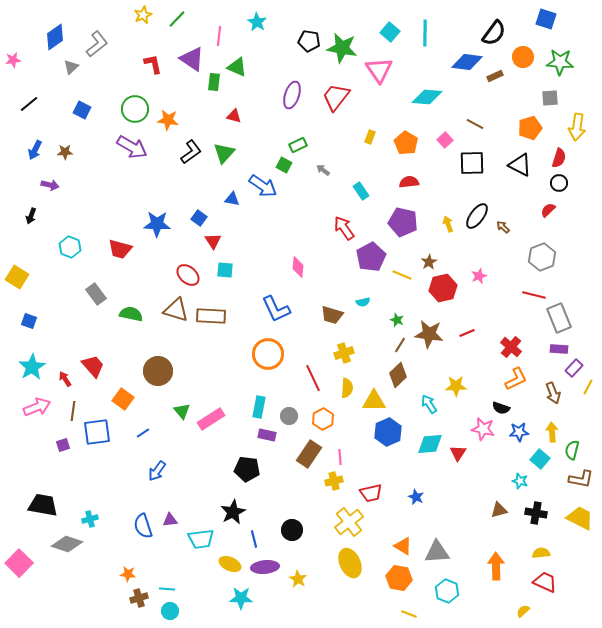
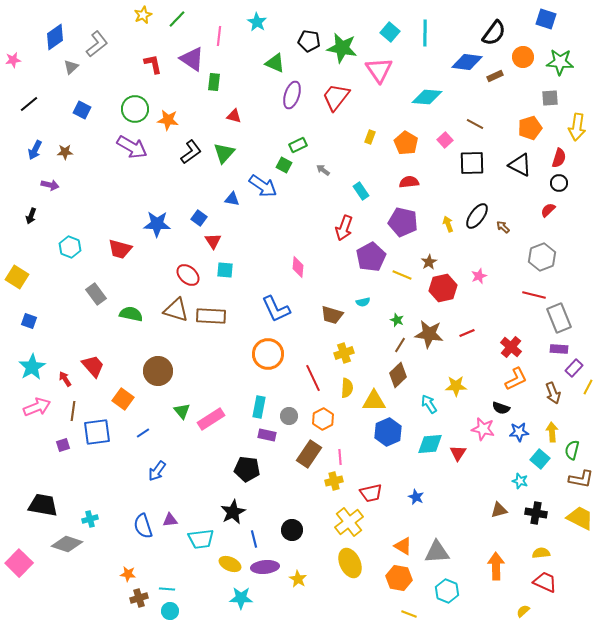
green triangle at (237, 67): moved 38 px right, 4 px up
red arrow at (344, 228): rotated 125 degrees counterclockwise
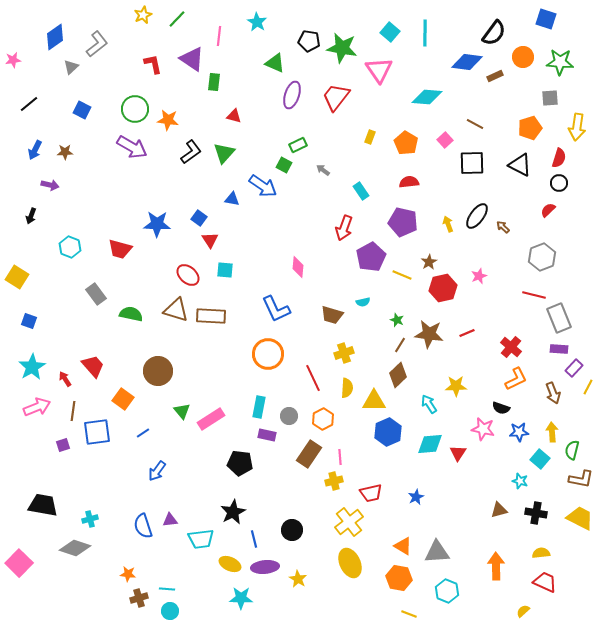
red triangle at (213, 241): moved 3 px left, 1 px up
black pentagon at (247, 469): moved 7 px left, 6 px up
blue star at (416, 497): rotated 21 degrees clockwise
gray diamond at (67, 544): moved 8 px right, 4 px down
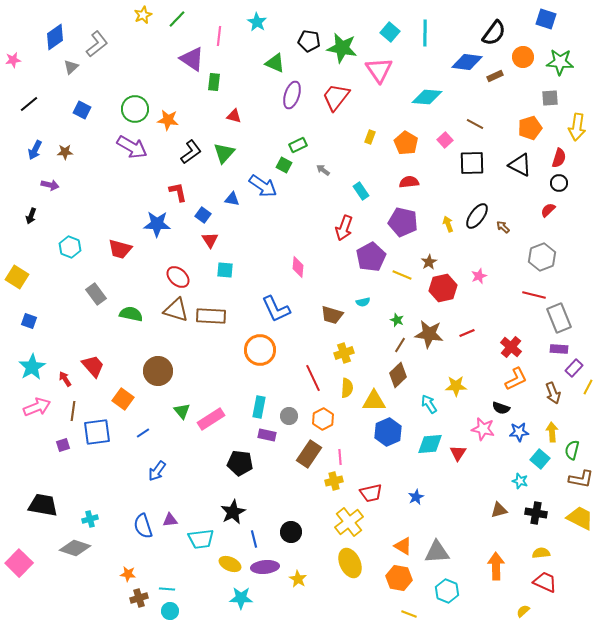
red L-shape at (153, 64): moved 25 px right, 128 px down
blue square at (199, 218): moved 4 px right, 3 px up
red ellipse at (188, 275): moved 10 px left, 2 px down
orange circle at (268, 354): moved 8 px left, 4 px up
black circle at (292, 530): moved 1 px left, 2 px down
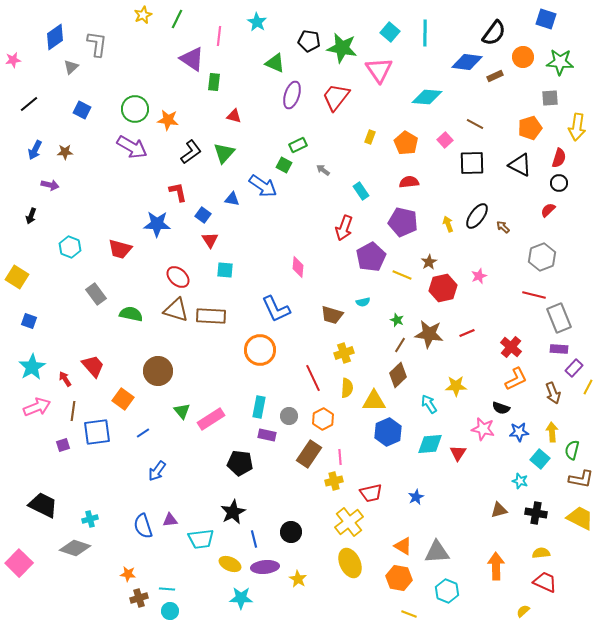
green line at (177, 19): rotated 18 degrees counterclockwise
gray L-shape at (97, 44): rotated 44 degrees counterclockwise
black trapezoid at (43, 505): rotated 16 degrees clockwise
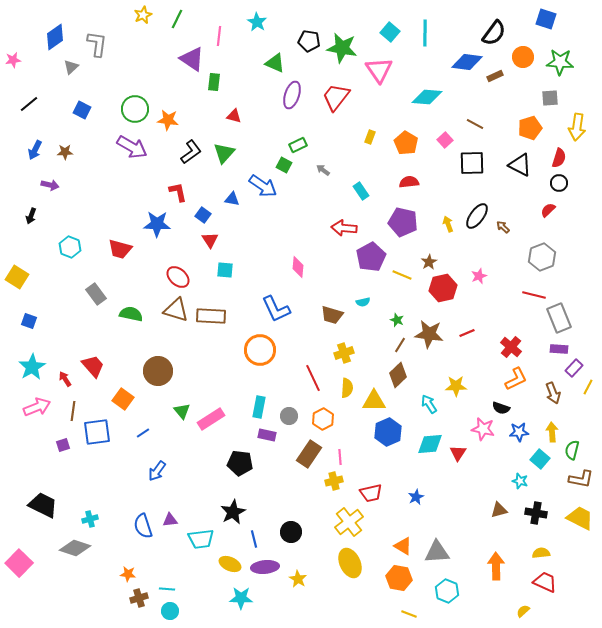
red arrow at (344, 228): rotated 75 degrees clockwise
